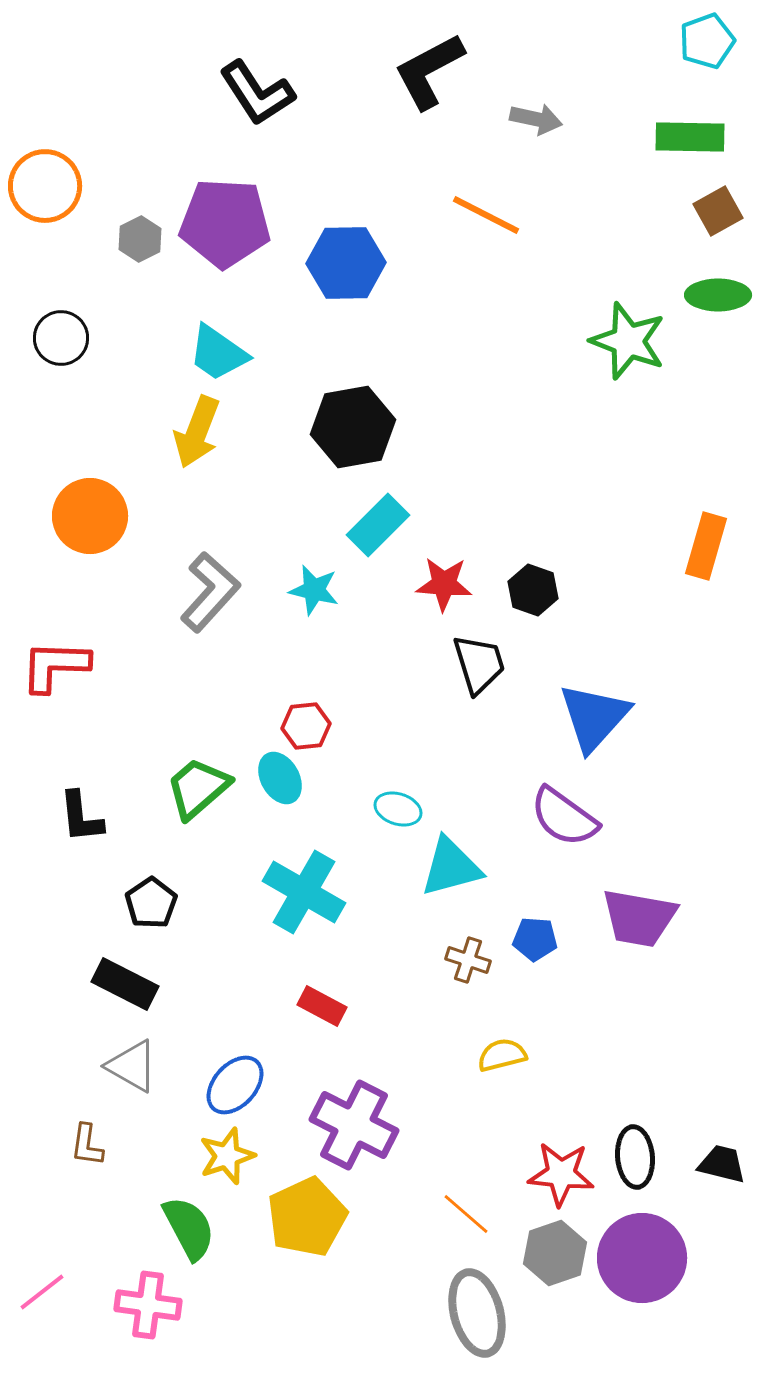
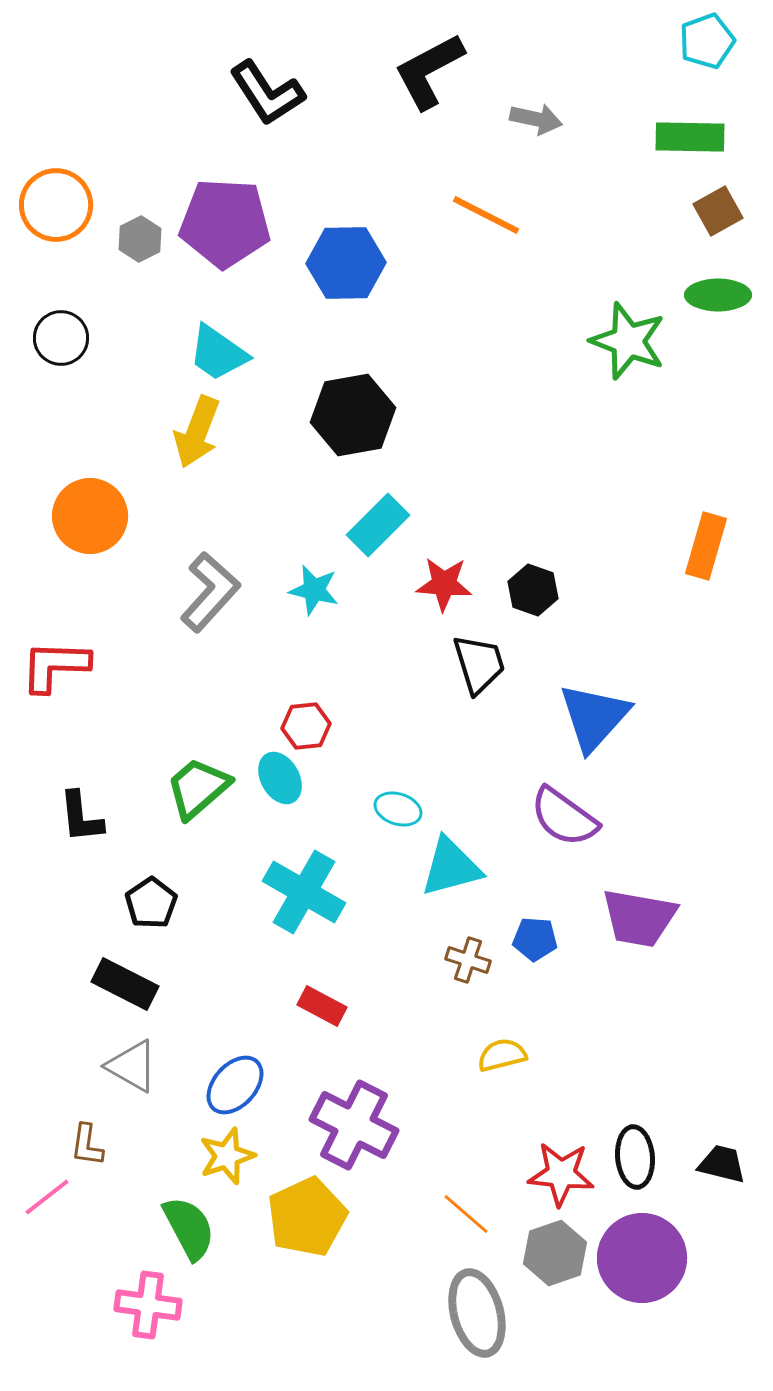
black L-shape at (257, 93): moved 10 px right
orange circle at (45, 186): moved 11 px right, 19 px down
black hexagon at (353, 427): moved 12 px up
pink line at (42, 1292): moved 5 px right, 95 px up
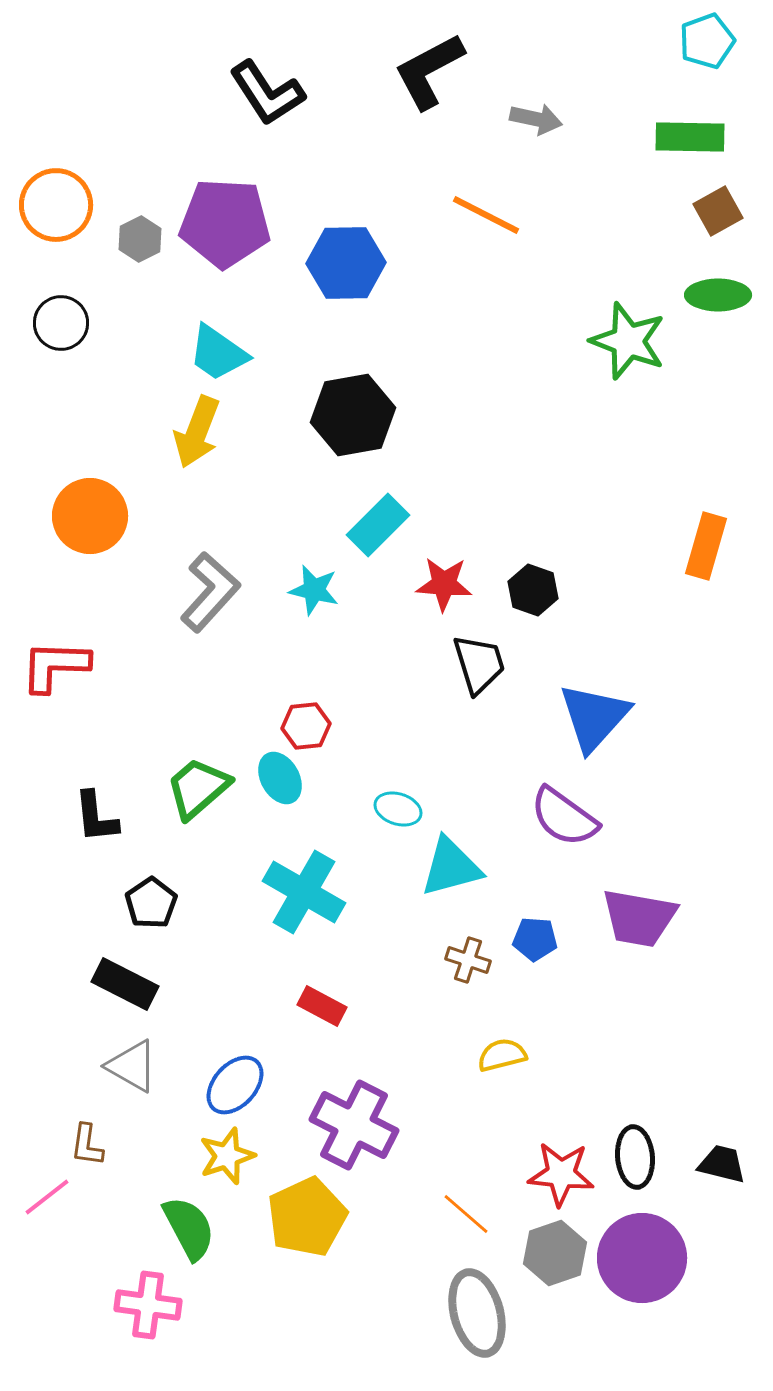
black circle at (61, 338): moved 15 px up
black L-shape at (81, 817): moved 15 px right
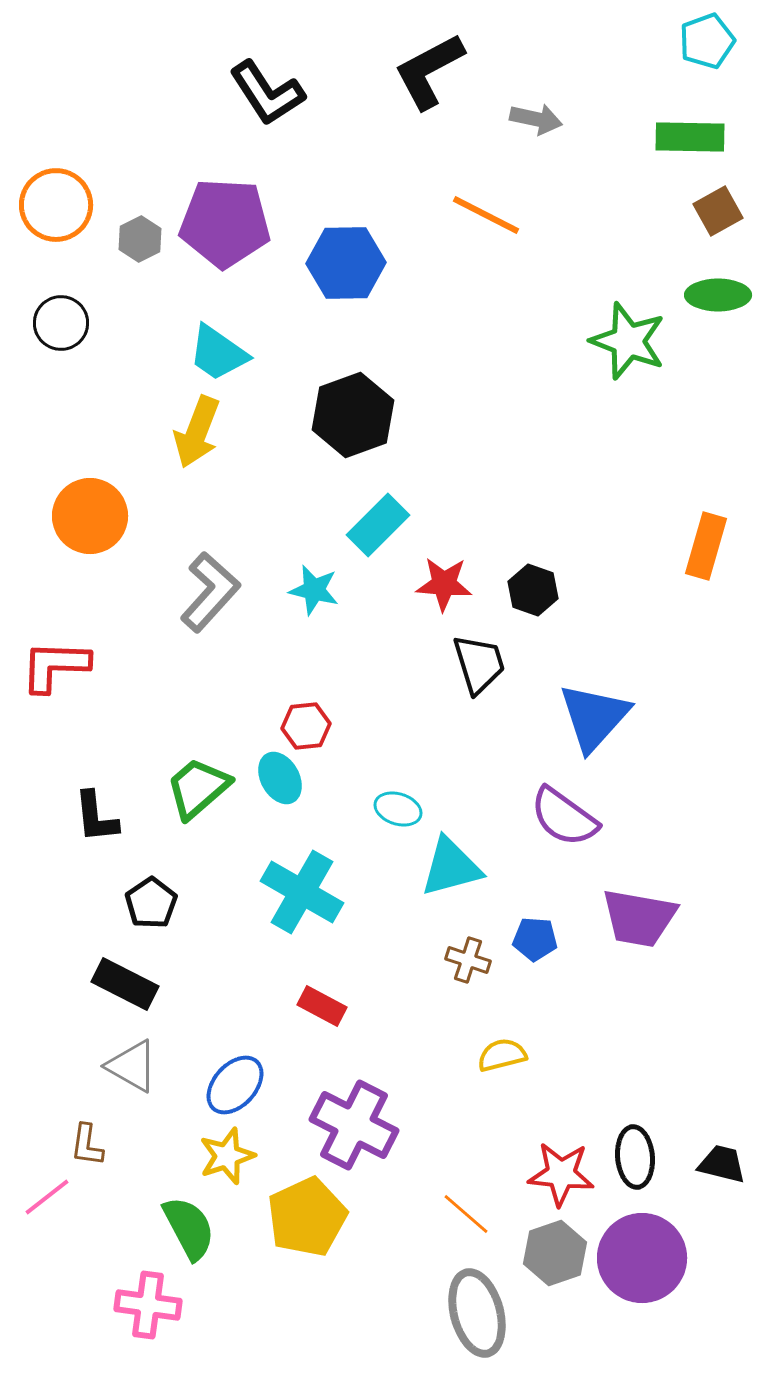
black hexagon at (353, 415): rotated 10 degrees counterclockwise
cyan cross at (304, 892): moved 2 px left
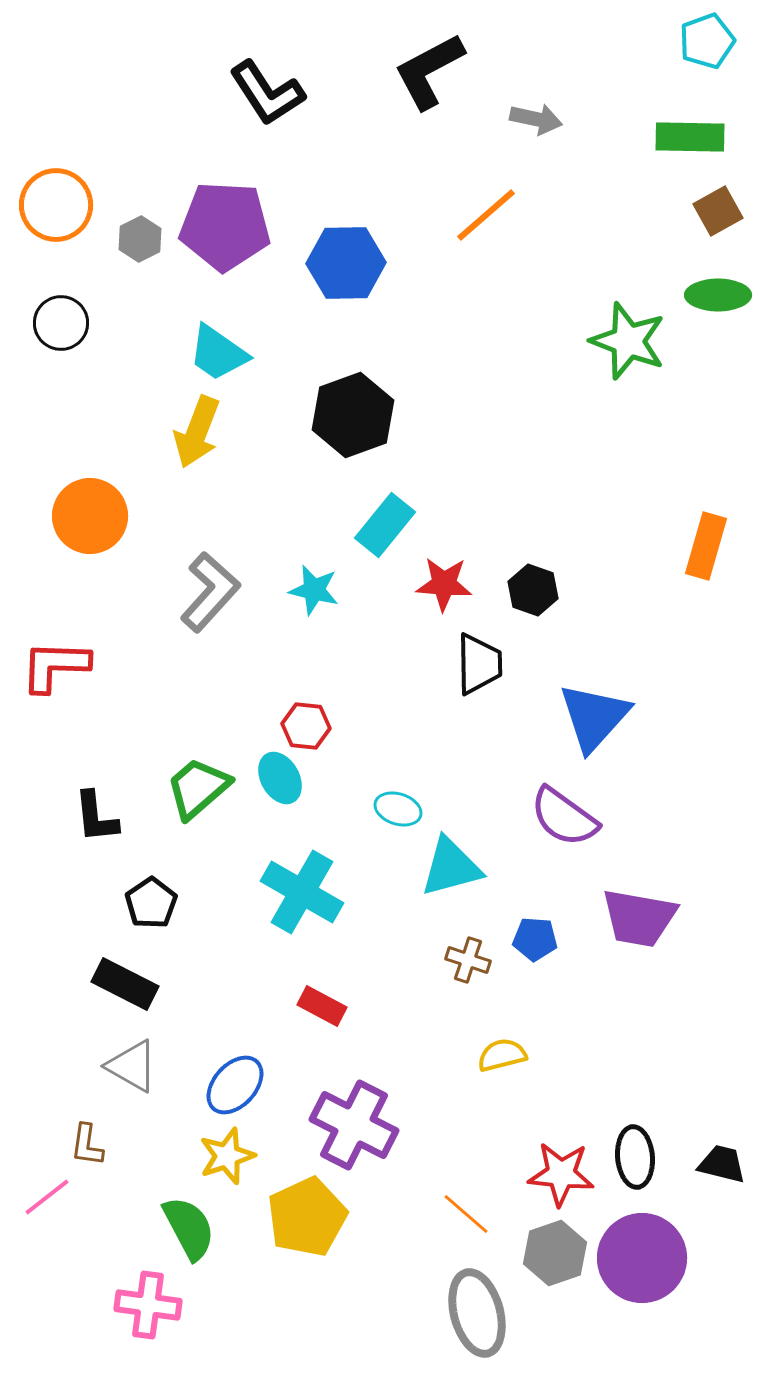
orange line at (486, 215): rotated 68 degrees counterclockwise
purple pentagon at (225, 223): moved 3 px down
cyan rectangle at (378, 525): moved 7 px right; rotated 6 degrees counterclockwise
black trapezoid at (479, 664): rotated 16 degrees clockwise
red hexagon at (306, 726): rotated 12 degrees clockwise
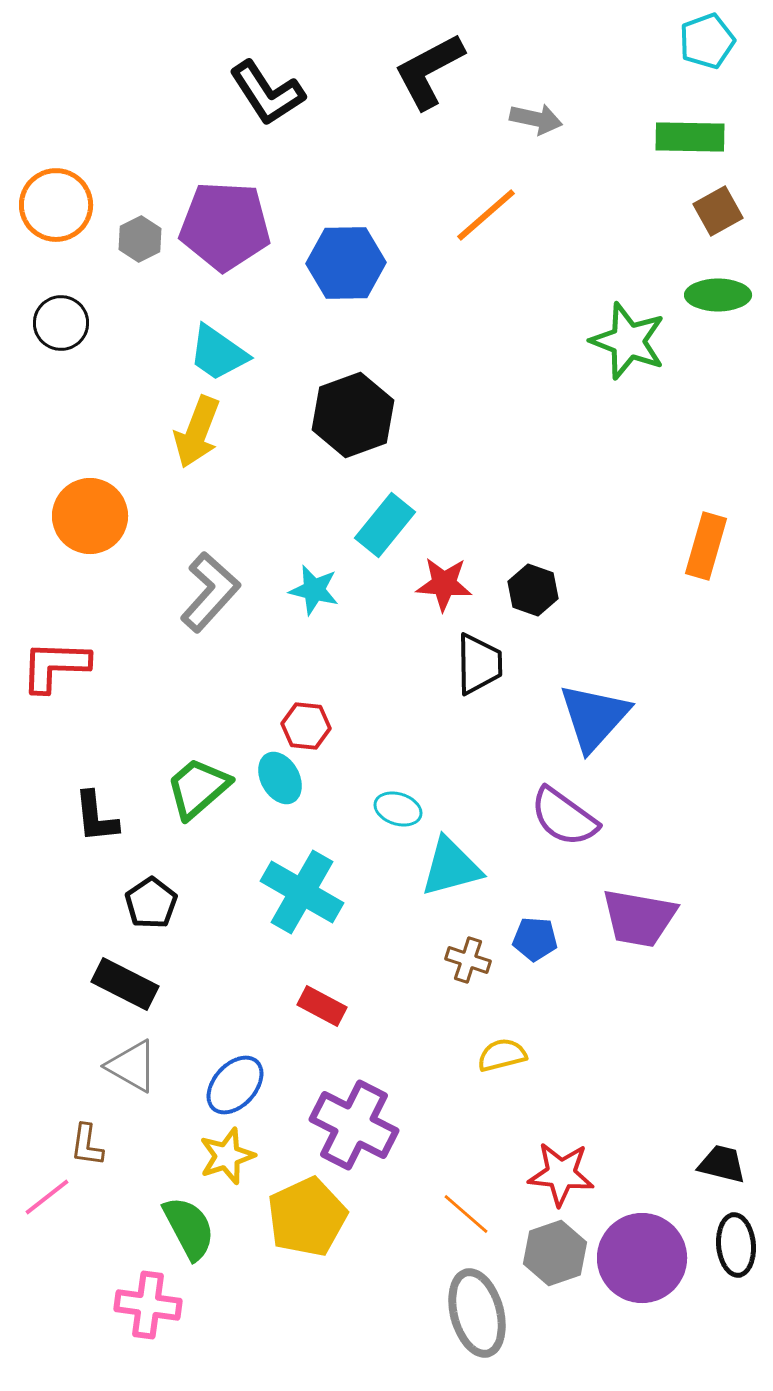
black ellipse at (635, 1157): moved 101 px right, 88 px down
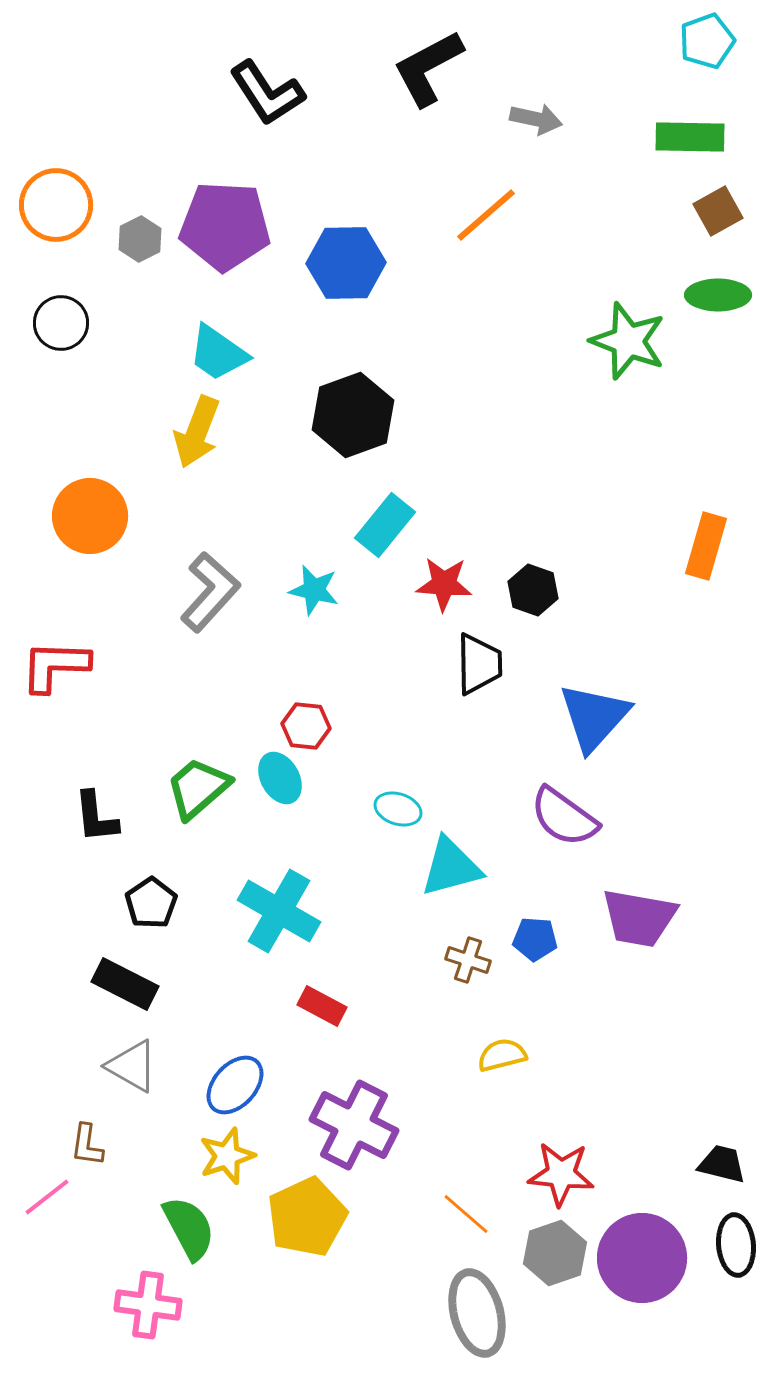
black L-shape at (429, 71): moved 1 px left, 3 px up
cyan cross at (302, 892): moved 23 px left, 19 px down
